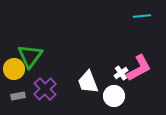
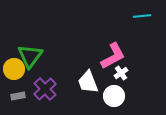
pink L-shape: moved 26 px left, 12 px up
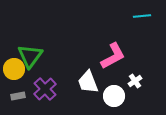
white cross: moved 14 px right, 8 px down
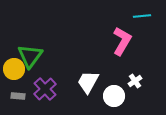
pink L-shape: moved 9 px right, 15 px up; rotated 32 degrees counterclockwise
white trapezoid: rotated 50 degrees clockwise
gray rectangle: rotated 16 degrees clockwise
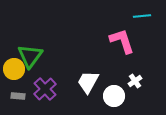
pink L-shape: rotated 48 degrees counterclockwise
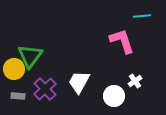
white trapezoid: moved 9 px left
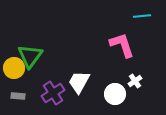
pink L-shape: moved 4 px down
yellow circle: moved 1 px up
purple cross: moved 8 px right, 4 px down; rotated 10 degrees clockwise
white circle: moved 1 px right, 2 px up
